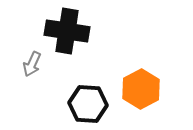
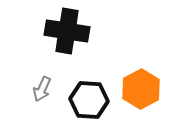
gray arrow: moved 10 px right, 25 px down
black hexagon: moved 1 px right, 4 px up
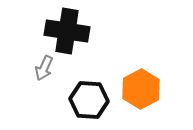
gray arrow: moved 2 px right, 21 px up
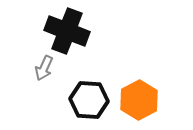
black cross: rotated 12 degrees clockwise
orange hexagon: moved 2 px left, 11 px down
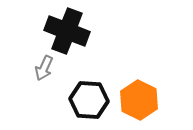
orange hexagon: rotated 6 degrees counterclockwise
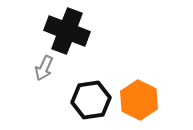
black hexagon: moved 2 px right; rotated 12 degrees counterclockwise
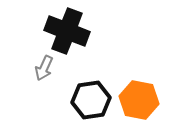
orange hexagon: rotated 15 degrees counterclockwise
